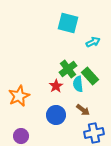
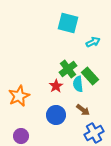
blue cross: rotated 18 degrees counterclockwise
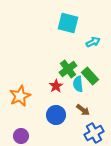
orange star: moved 1 px right
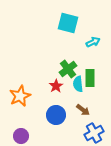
green rectangle: moved 2 px down; rotated 42 degrees clockwise
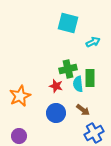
green cross: rotated 24 degrees clockwise
red star: rotated 24 degrees counterclockwise
blue circle: moved 2 px up
purple circle: moved 2 px left
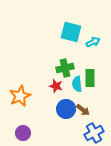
cyan square: moved 3 px right, 9 px down
green cross: moved 3 px left, 1 px up
cyan semicircle: moved 1 px left
blue circle: moved 10 px right, 4 px up
purple circle: moved 4 px right, 3 px up
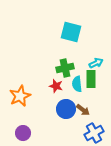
cyan arrow: moved 3 px right, 21 px down
green rectangle: moved 1 px right, 1 px down
